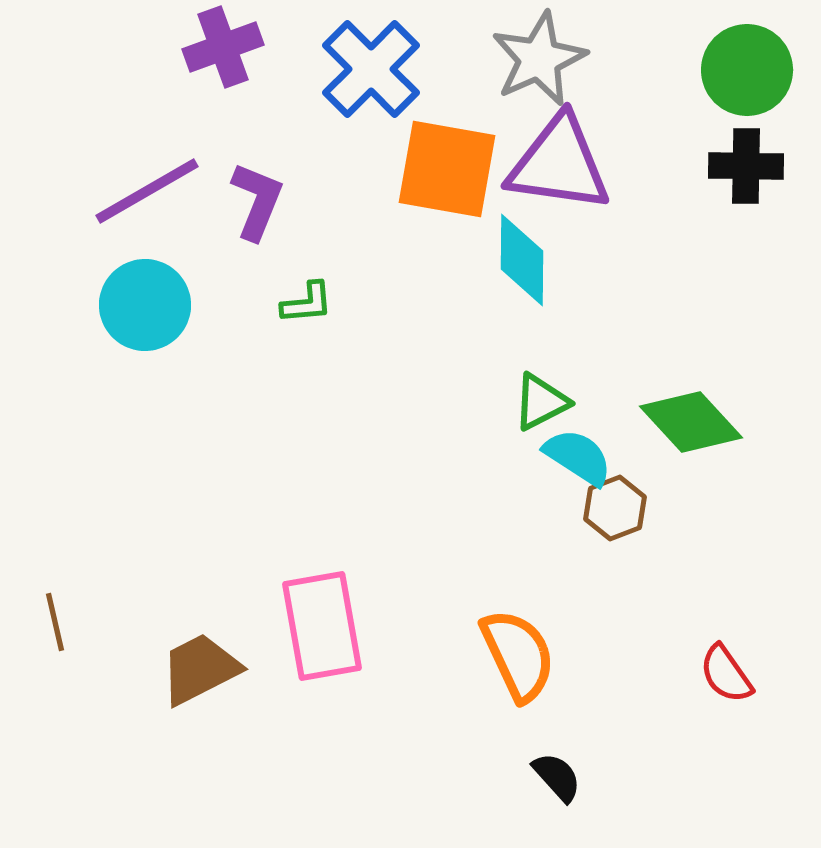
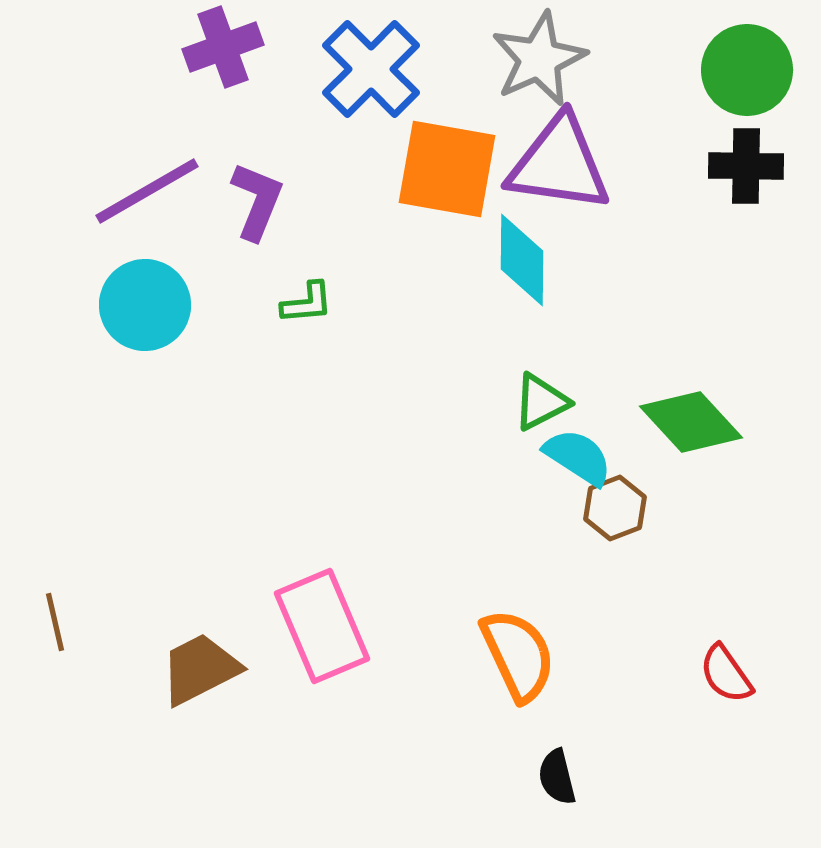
pink rectangle: rotated 13 degrees counterclockwise
black semicircle: rotated 152 degrees counterclockwise
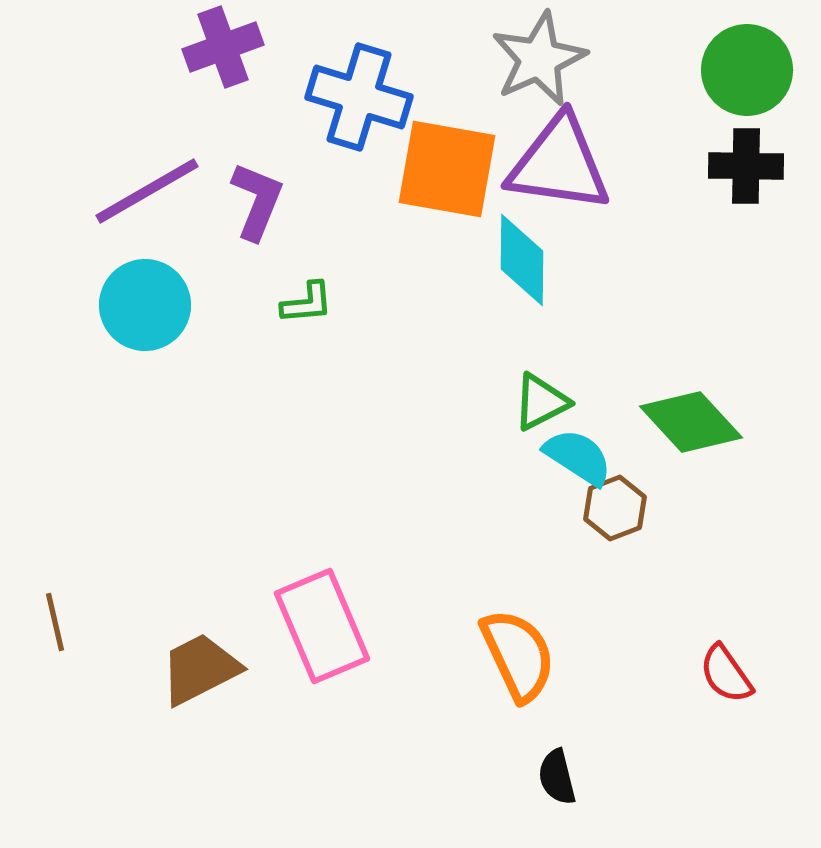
blue cross: moved 12 px left, 28 px down; rotated 28 degrees counterclockwise
